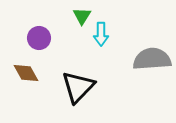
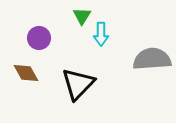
black triangle: moved 3 px up
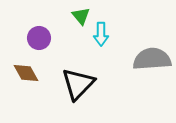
green triangle: moved 1 px left; rotated 12 degrees counterclockwise
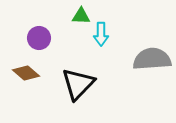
green triangle: rotated 48 degrees counterclockwise
brown diamond: rotated 20 degrees counterclockwise
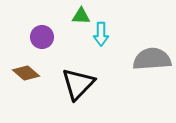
purple circle: moved 3 px right, 1 px up
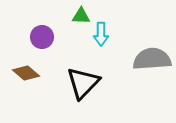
black triangle: moved 5 px right, 1 px up
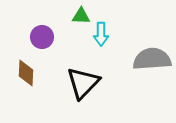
brown diamond: rotated 52 degrees clockwise
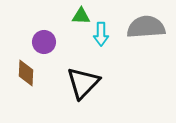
purple circle: moved 2 px right, 5 px down
gray semicircle: moved 6 px left, 32 px up
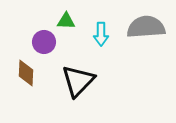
green triangle: moved 15 px left, 5 px down
black triangle: moved 5 px left, 2 px up
